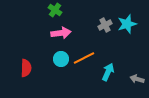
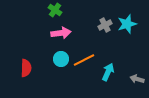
orange line: moved 2 px down
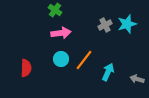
orange line: rotated 25 degrees counterclockwise
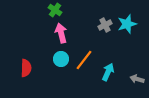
pink arrow: rotated 96 degrees counterclockwise
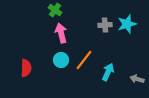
gray cross: rotated 24 degrees clockwise
cyan circle: moved 1 px down
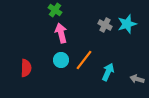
gray cross: rotated 32 degrees clockwise
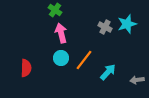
gray cross: moved 2 px down
cyan circle: moved 2 px up
cyan arrow: rotated 18 degrees clockwise
gray arrow: moved 1 px down; rotated 24 degrees counterclockwise
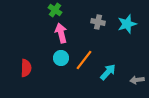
gray cross: moved 7 px left, 5 px up; rotated 16 degrees counterclockwise
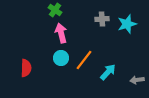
gray cross: moved 4 px right, 3 px up; rotated 16 degrees counterclockwise
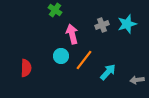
gray cross: moved 6 px down; rotated 16 degrees counterclockwise
pink arrow: moved 11 px right, 1 px down
cyan circle: moved 2 px up
